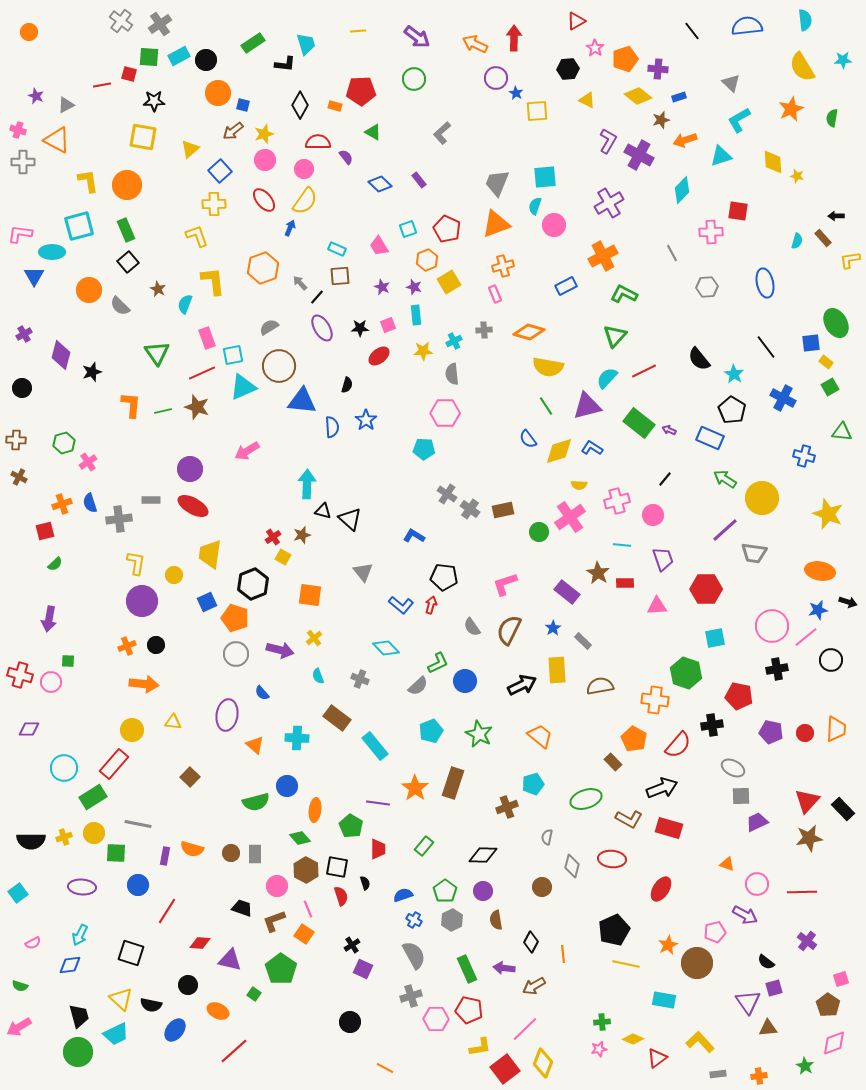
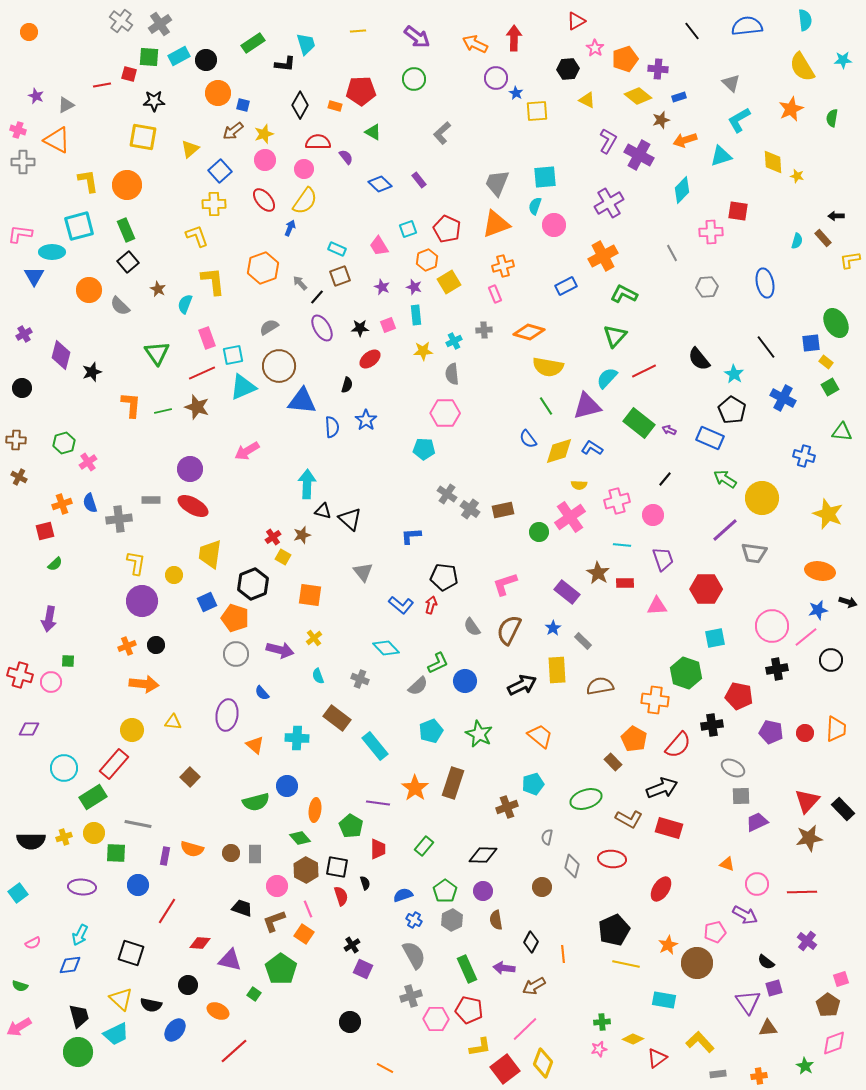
brown square at (340, 276): rotated 15 degrees counterclockwise
red ellipse at (379, 356): moved 9 px left, 3 px down
blue L-shape at (414, 536): moved 3 px left; rotated 35 degrees counterclockwise
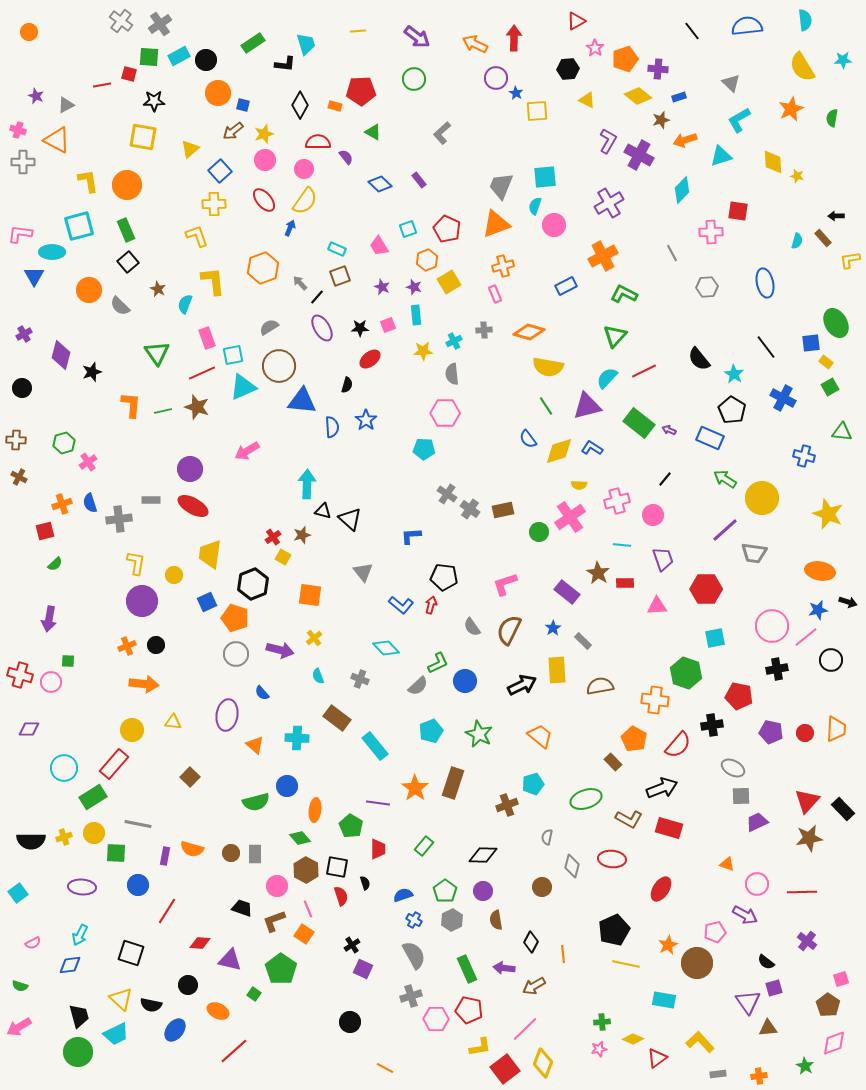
gray trapezoid at (497, 183): moved 4 px right, 3 px down
brown cross at (507, 807): moved 2 px up
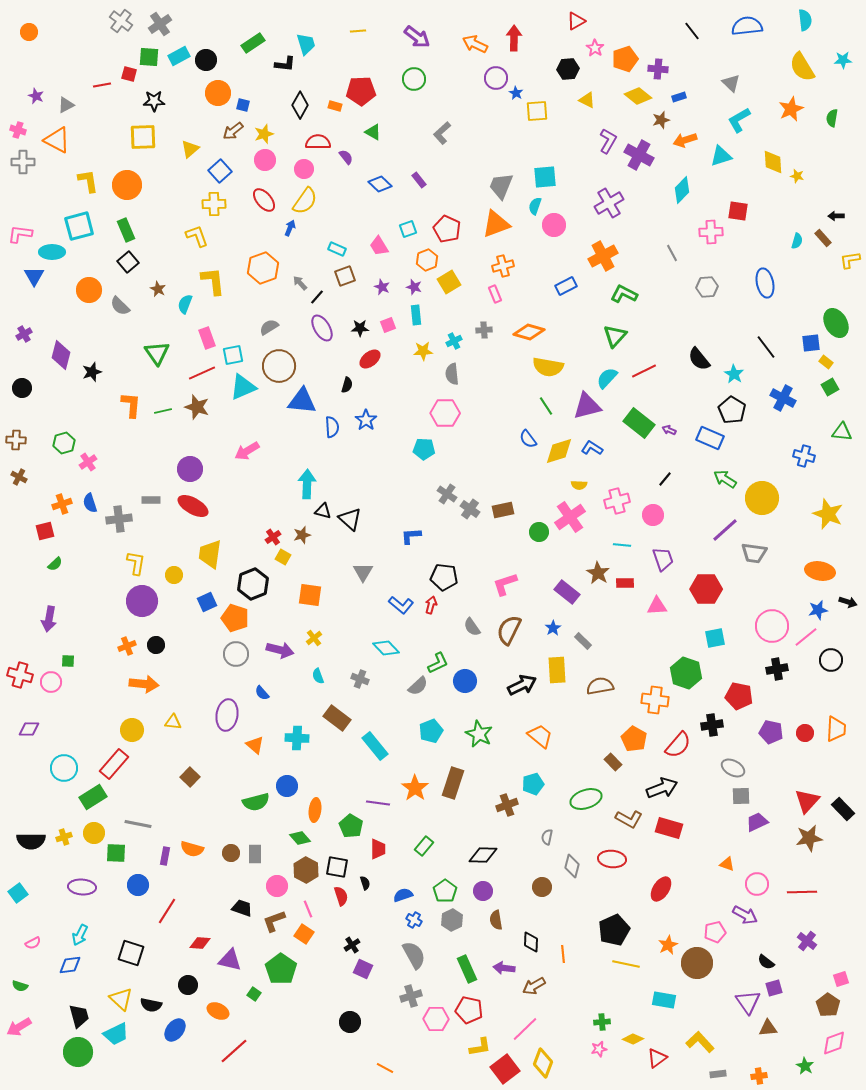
yellow square at (143, 137): rotated 12 degrees counterclockwise
brown square at (340, 276): moved 5 px right
gray triangle at (363, 572): rotated 10 degrees clockwise
black diamond at (531, 942): rotated 25 degrees counterclockwise
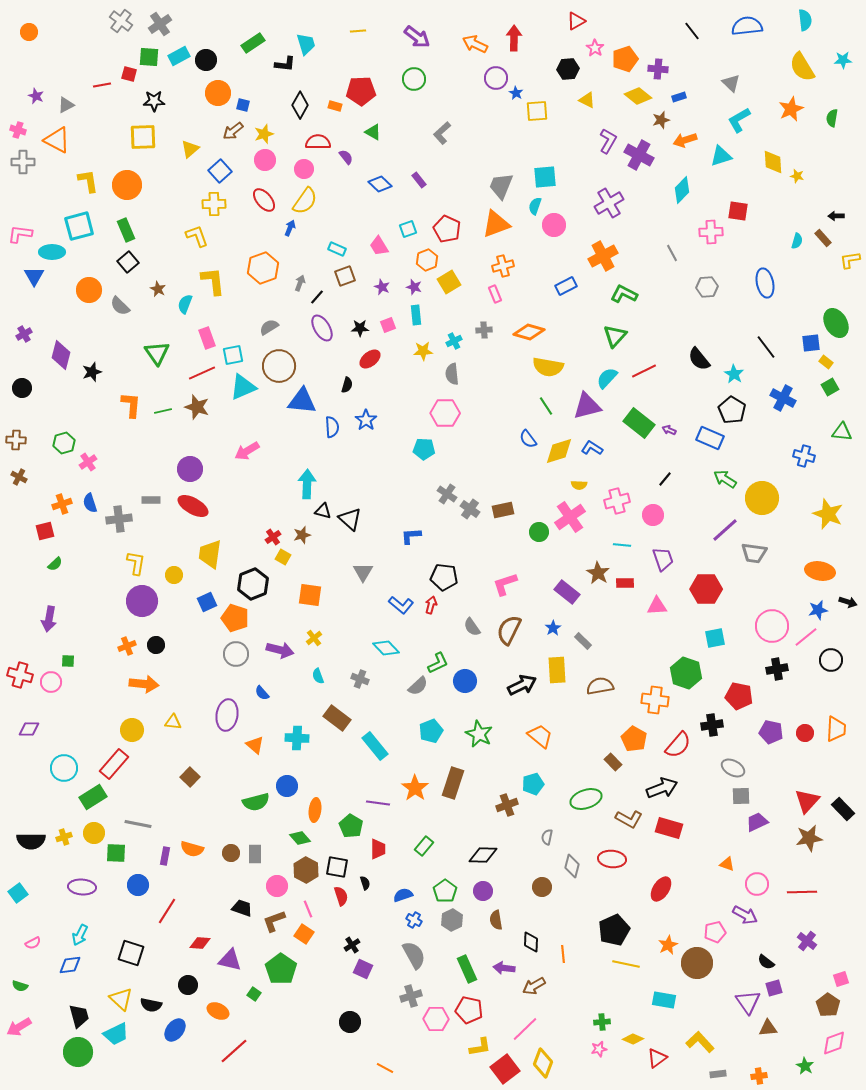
gray arrow at (300, 283): rotated 63 degrees clockwise
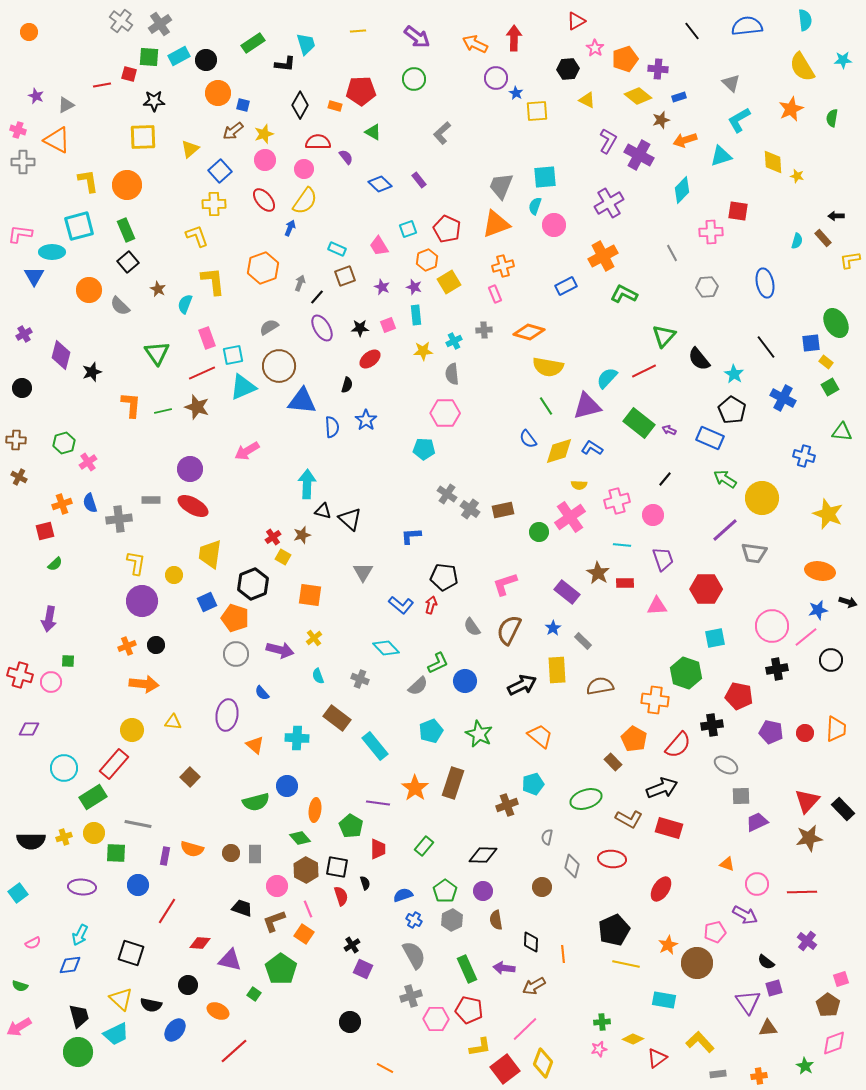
green triangle at (615, 336): moved 49 px right
gray ellipse at (733, 768): moved 7 px left, 3 px up
